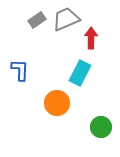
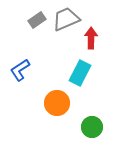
blue L-shape: rotated 125 degrees counterclockwise
green circle: moved 9 px left
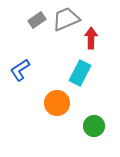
green circle: moved 2 px right, 1 px up
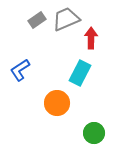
green circle: moved 7 px down
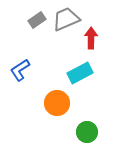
cyan rectangle: rotated 35 degrees clockwise
green circle: moved 7 px left, 1 px up
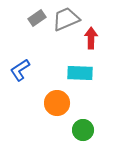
gray rectangle: moved 2 px up
cyan rectangle: rotated 30 degrees clockwise
green circle: moved 4 px left, 2 px up
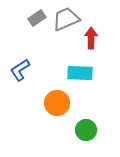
green circle: moved 3 px right
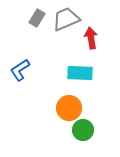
gray rectangle: rotated 24 degrees counterclockwise
red arrow: rotated 10 degrees counterclockwise
orange circle: moved 12 px right, 5 px down
green circle: moved 3 px left
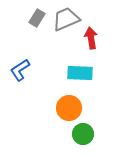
green circle: moved 4 px down
